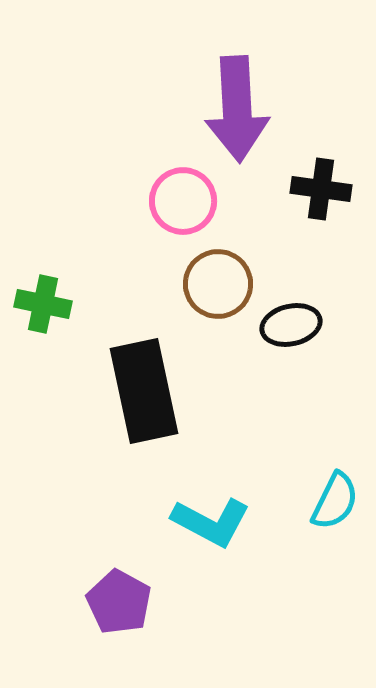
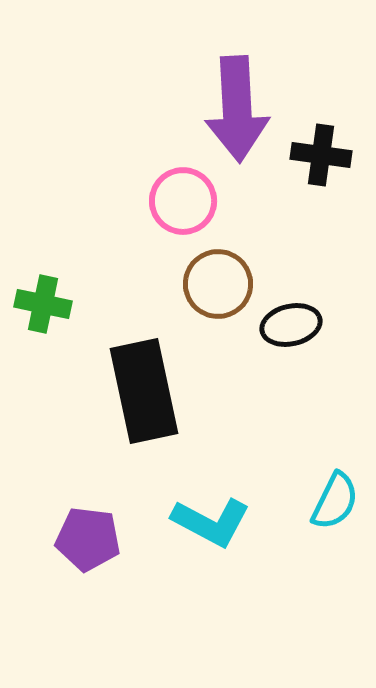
black cross: moved 34 px up
purple pentagon: moved 31 px left, 63 px up; rotated 22 degrees counterclockwise
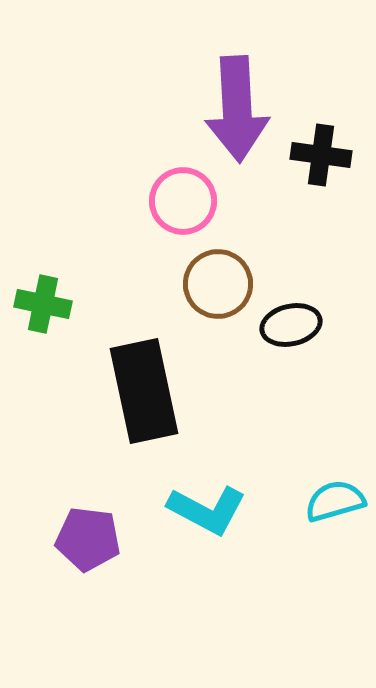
cyan semicircle: rotated 132 degrees counterclockwise
cyan L-shape: moved 4 px left, 12 px up
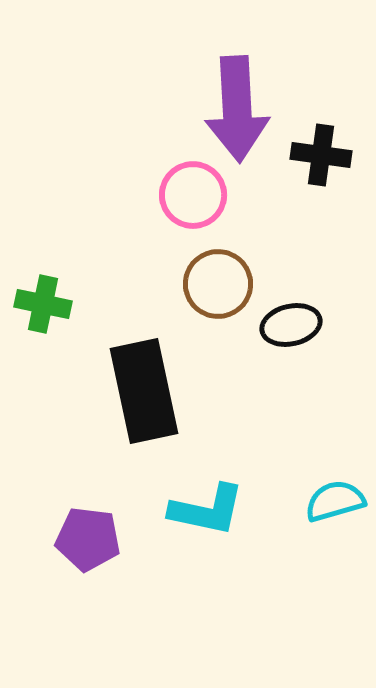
pink circle: moved 10 px right, 6 px up
cyan L-shape: rotated 16 degrees counterclockwise
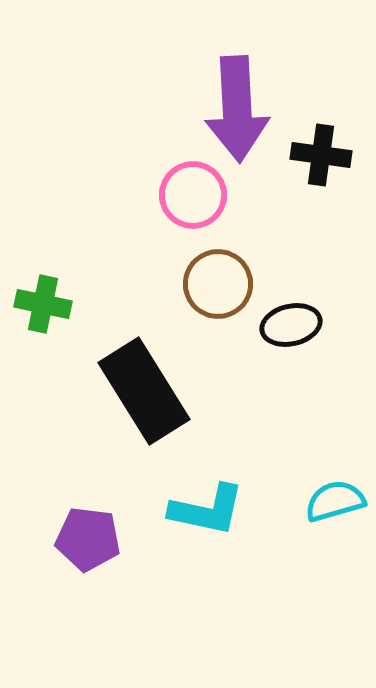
black rectangle: rotated 20 degrees counterclockwise
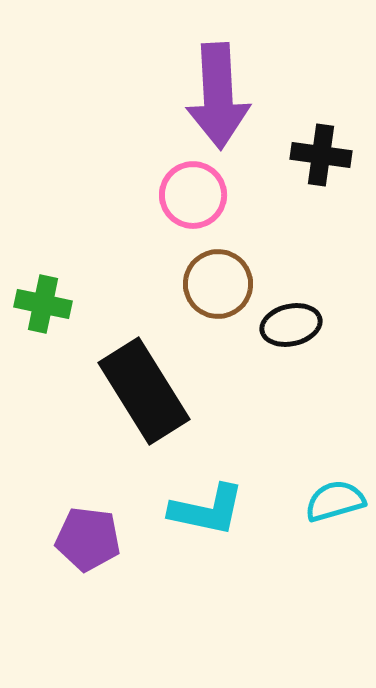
purple arrow: moved 19 px left, 13 px up
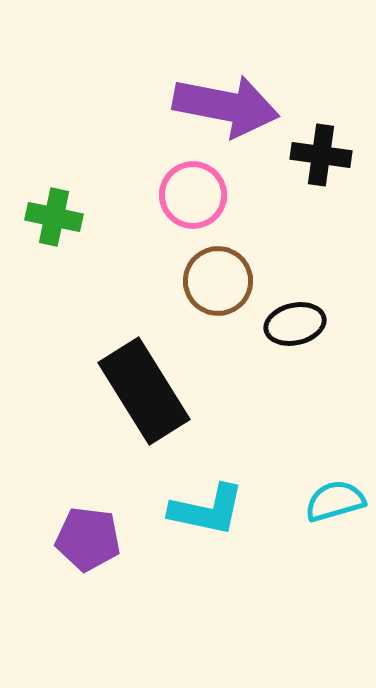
purple arrow: moved 8 px right, 10 px down; rotated 76 degrees counterclockwise
brown circle: moved 3 px up
green cross: moved 11 px right, 87 px up
black ellipse: moved 4 px right, 1 px up
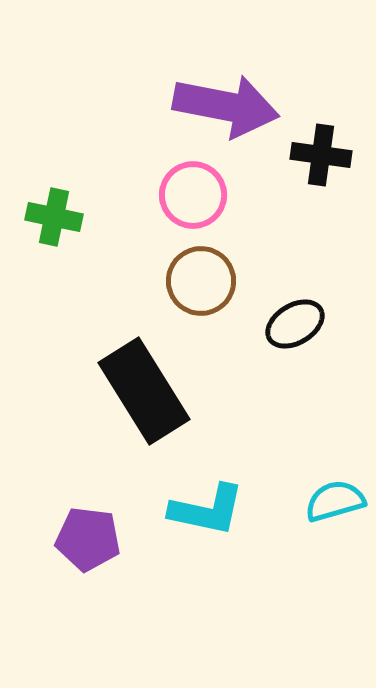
brown circle: moved 17 px left
black ellipse: rotated 18 degrees counterclockwise
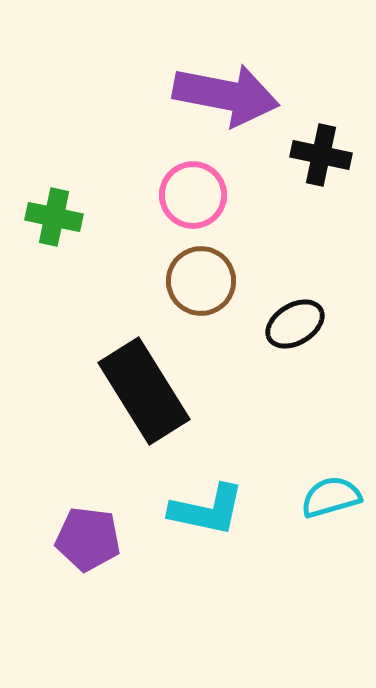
purple arrow: moved 11 px up
black cross: rotated 4 degrees clockwise
cyan semicircle: moved 4 px left, 4 px up
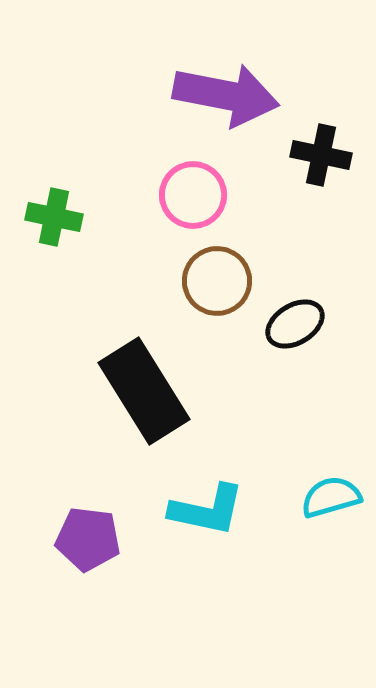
brown circle: moved 16 px right
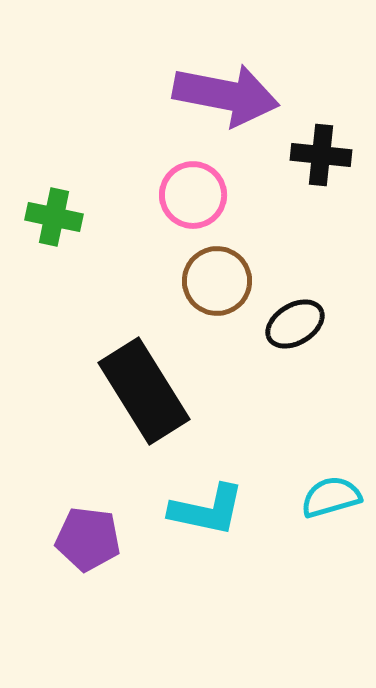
black cross: rotated 6 degrees counterclockwise
